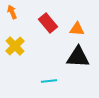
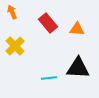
black triangle: moved 11 px down
cyan line: moved 3 px up
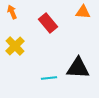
orange triangle: moved 6 px right, 17 px up
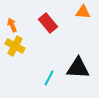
orange arrow: moved 13 px down
yellow cross: rotated 18 degrees counterclockwise
cyan line: rotated 56 degrees counterclockwise
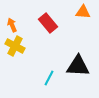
black triangle: moved 2 px up
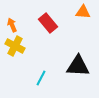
cyan line: moved 8 px left
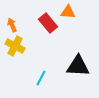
orange triangle: moved 15 px left
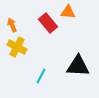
yellow cross: moved 2 px right, 1 px down
cyan line: moved 2 px up
